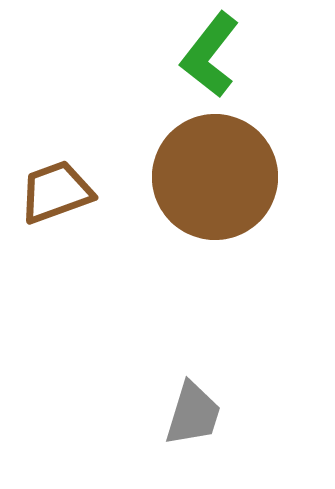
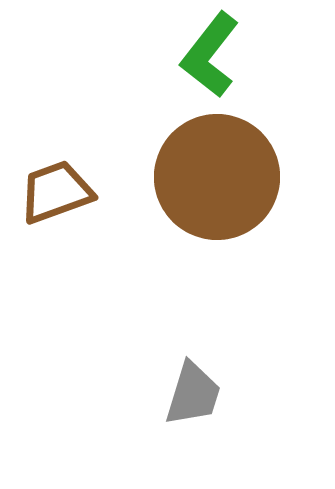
brown circle: moved 2 px right
gray trapezoid: moved 20 px up
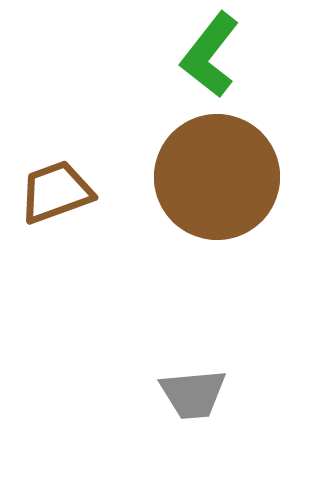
gray trapezoid: rotated 68 degrees clockwise
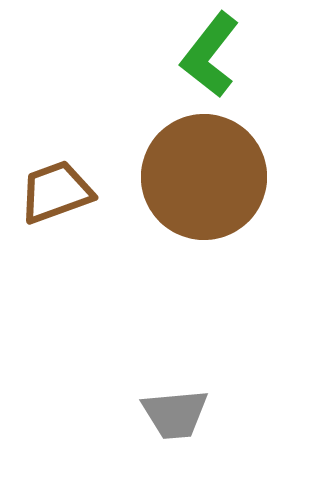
brown circle: moved 13 px left
gray trapezoid: moved 18 px left, 20 px down
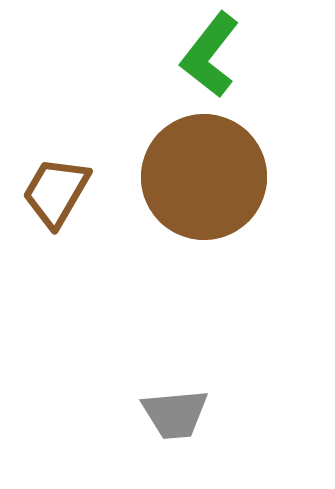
brown trapezoid: rotated 40 degrees counterclockwise
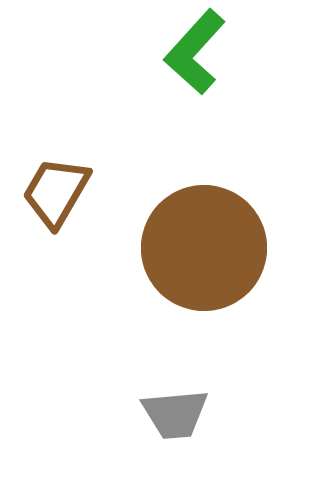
green L-shape: moved 15 px left, 3 px up; rotated 4 degrees clockwise
brown circle: moved 71 px down
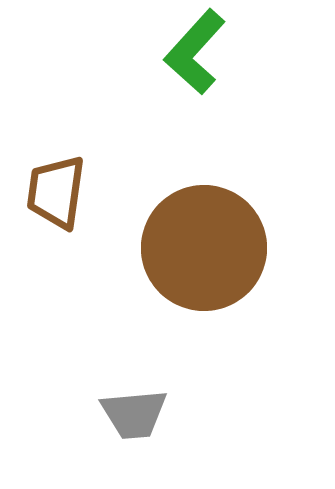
brown trapezoid: rotated 22 degrees counterclockwise
gray trapezoid: moved 41 px left
